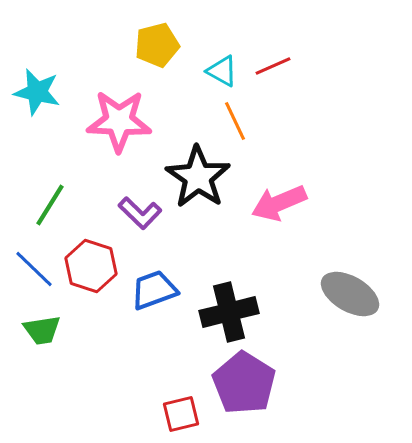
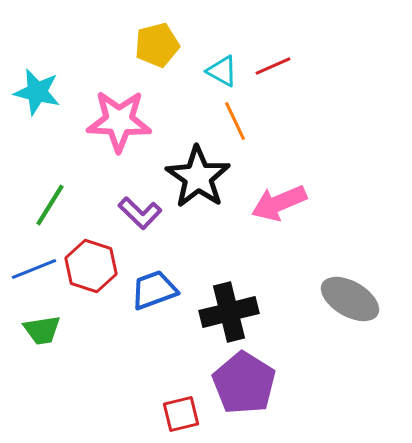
blue line: rotated 66 degrees counterclockwise
gray ellipse: moved 5 px down
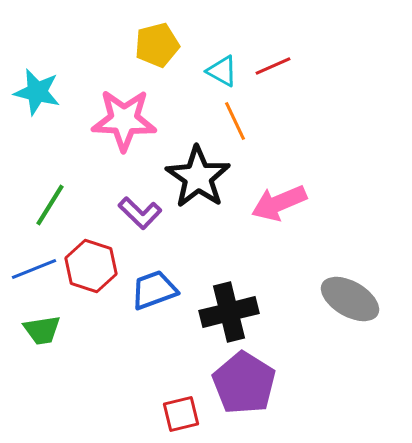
pink star: moved 5 px right, 1 px up
